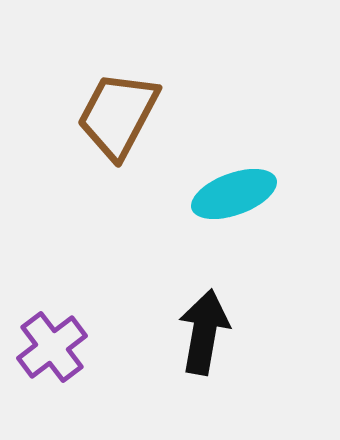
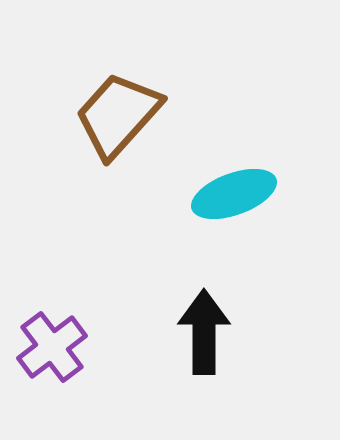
brown trapezoid: rotated 14 degrees clockwise
black arrow: rotated 10 degrees counterclockwise
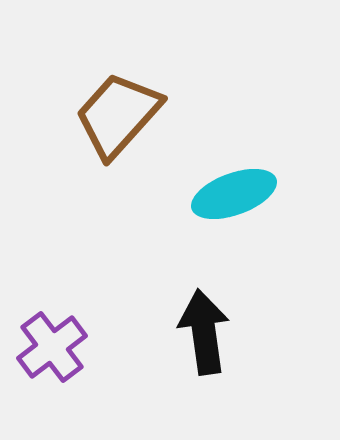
black arrow: rotated 8 degrees counterclockwise
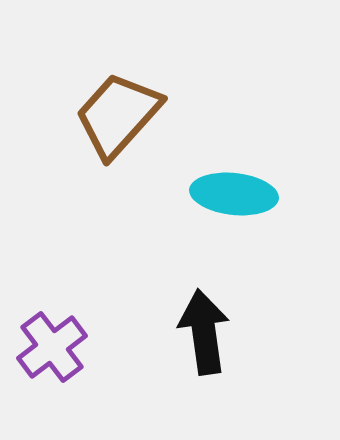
cyan ellipse: rotated 26 degrees clockwise
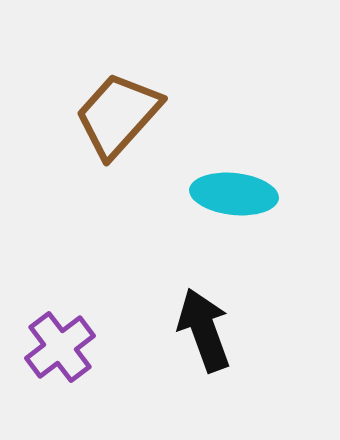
black arrow: moved 2 px up; rotated 12 degrees counterclockwise
purple cross: moved 8 px right
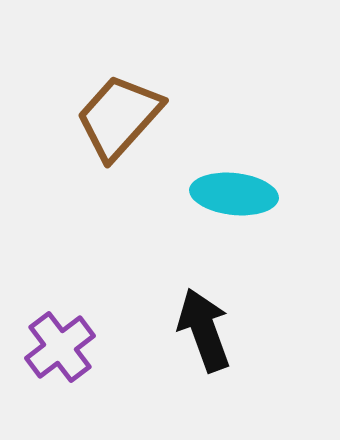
brown trapezoid: moved 1 px right, 2 px down
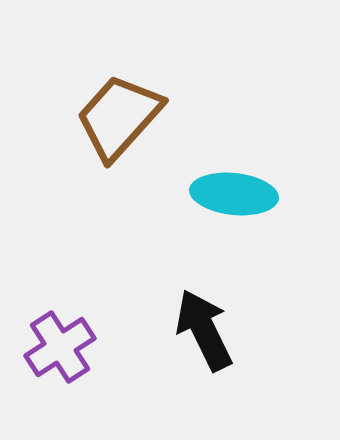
black arrow: rotated 6 degrees counterclockwise
purple cross: rotated 4 degrees clockwise
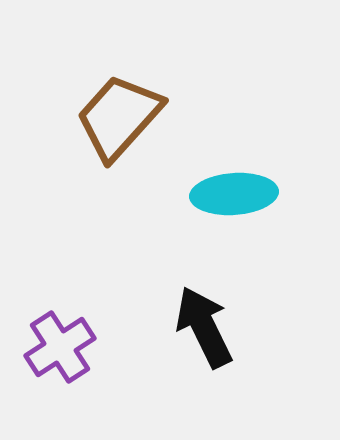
cyan ellipse: rotated 10 degrees counterclockwise
black arrow: moved 3 px up
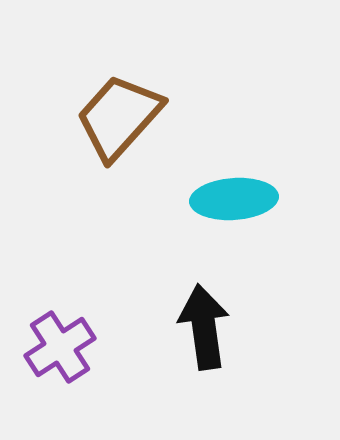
cyan ellipse: moved 5 px down
black arrow: rotated 18 degrees clockwise
